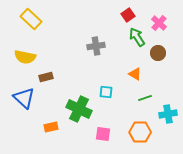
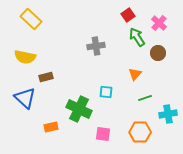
orange triangle: rotated 40 degrees clockwise
blue triangle: moved 1 px right
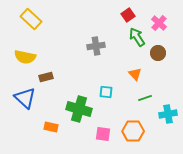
orange triangle: rotated 24 degrees counterclockwise
green cross: rotated 10 degrees counterclockwise
orange rectangle: rotated 24 degrees clockwise
orange hexagon: moved 7 px left, 1 px up
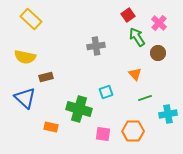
cyan square: rotated 24 degrees counterclockwise
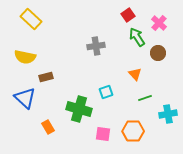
orange rectangle: moved 3 px left; rotated 48 degrees clockwise
